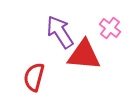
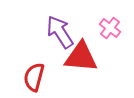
red triangle: moved 3 px left, 2 px down
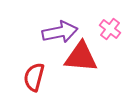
pink cross: moved 1 px down
purple arrow: rotated 112 degrees clockwise
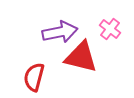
red triangle: rotated 9 degrees clockwise
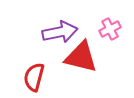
pink cross: rotated 25 degrees clockwise
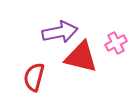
pink cross: moved 6 px right, 14 px down
